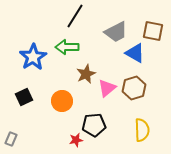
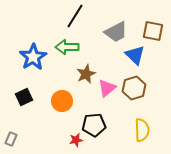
blue triangle: moved 2 px down; rotated 15 degrees clockwise
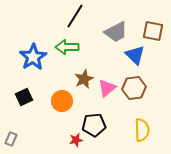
brown star: moved 2 px left, 5 px down
brown hexagon: rotated 10 degrees clockwise
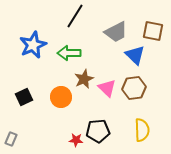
green arrow: moved 2 px right, 6 px down
blue star: moved 12 px up; rotated 8 degrees clockwise
pink triangle: rotated 36 degrees counterclockwise
orange circle: moved 1 px left, 4 px up
black pentagon: moved 4 px right, 6 px down
red star: rotated 16 degrees clockwise
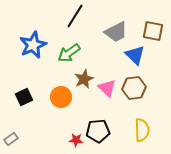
green arrow: rotated 35 degrees counterclockwise
gray rectangle: rotated 32 degrees clockwise
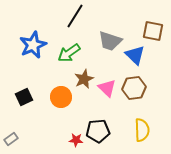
gray trapezoid: moved 6 px left, 9 px down; rotated 45 degrees clockwise
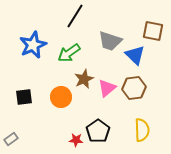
pink triangle: rotated 36 degrees clockwise
black square: rotated 18 degrees clockwise
black pentagon: rotated 30 degrees counterclockwise
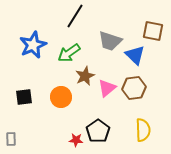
brown star: moved 1 px right, 3 px up
yellow semicircle: moved 1 px right
gray rectangle: rotated 56 degrees counterclockwise
